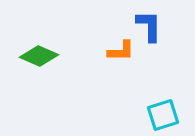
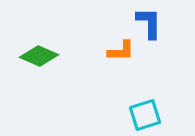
blue L-shape: moved 3 px up
cyan square: moved 18 px left
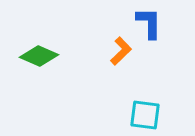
orange L-shape: rotated 44 degrees counterclockwise
cyan square: rotated 24 degrees clockwise
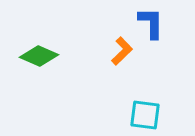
blue L-shape: moved 2 px right
orange L-shape: moved 1 px right
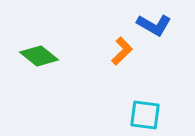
blue L-shape: moved 3 px right, 2 px down; rotated 120 degrees clockwise
green diamond: rotated 15 degrees clockwise
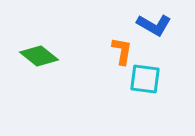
orange L-shape: rotated 36 degrees counterclockwise
cyan square: moved 36 px up
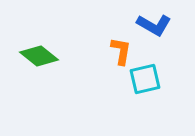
orange L-shape: moved 1 px left
cyan square: rotated 20 degrees counterclockwise
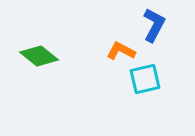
blue L-shape: rotated 92 degrees counterclockwise
orange L-shape: rotated 72 degrees counterclockwise
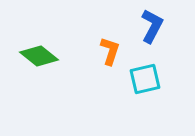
blue L-shape: moved 2 px left, 1 px down
orange L-shape: moved 11 px left; rotated 80 degrees clockwise
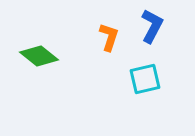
orange L-shape: moved 1 px left, 14 px up
